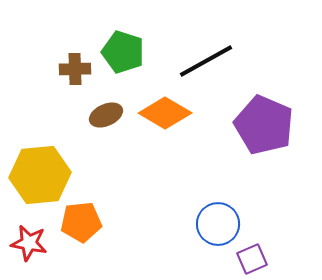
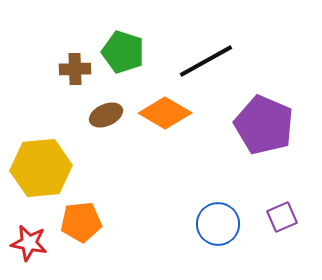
yellow hexagon: moved 1 px right, 7 px up
purple square: moved 30 px right, 42 px up
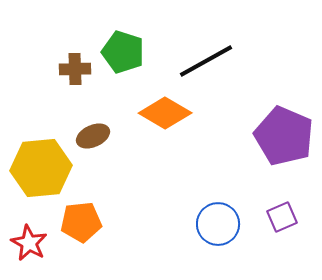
brown ellipse: moved 13 px left, 21 px down
purple pentagon: moved 20 px right, 11 px down
red star: rotated 18 degrees clockwise
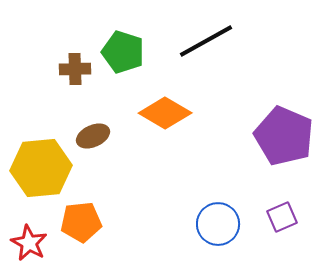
black line: moved 20 px up
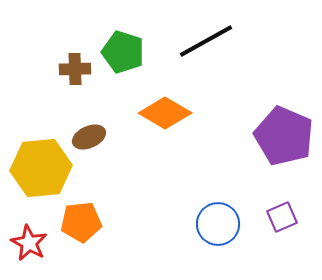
brown ellipse: moved 4 px left, 1 px down
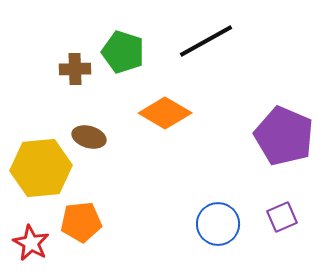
brown ellipse: rotated 40 degrees clockwise
red star: moved 2 px right
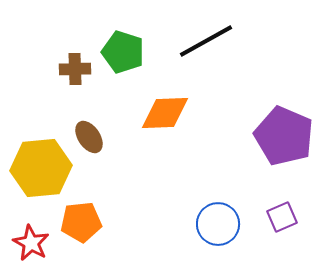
orange diamond: rotated 33 degrees counterclockwise
brown ellipse: rotated 40 degrees clockwise
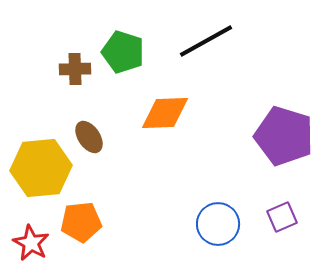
purple pentagon: rotated 6 degrees counterclockwise
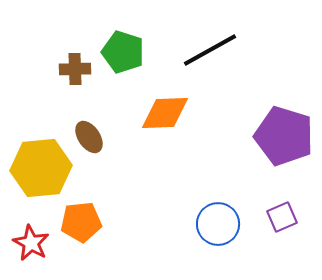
black line: moved 4 px right, 9 px down
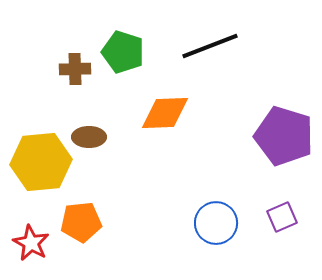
black line: moved 4 px up; rotated 8 degrees clockwise
brown ellipse: rotated 56 degrees counterclockwise
yellow hexagon: moved 6 px up
blue circle: moved 2 px left, 1 px up
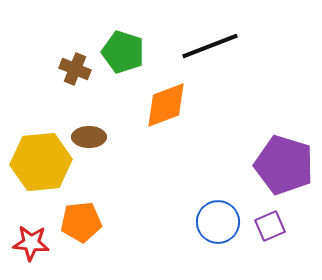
brown cross: rotated 24 degrees clockwise
orange diamond: moved 1 px right, 8 px up; rotated 18 degrees counterclockwise
purple pentagon: moved 29 px down
purple square: moved 12 px left, 9 px down
blue circle: moved 2 px right, 1 px up
red star: rotated 24 degrees counterclockwise
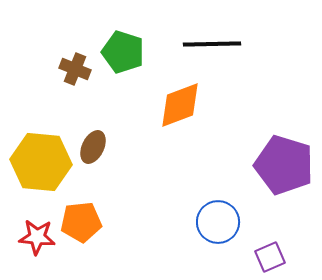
black line: moved 2 px right, 2 px up; rotated 20 degrees clockwise
orange diamond: moved 14 px right
brown ellipse: moved 4 px right, 10 px down; rotated 64 degrees counterclockwise
yellow hexagon: rotated 10 degrees clockwise
purple square: moved 31 px down
red star: moved 6 px right, 6 px up
